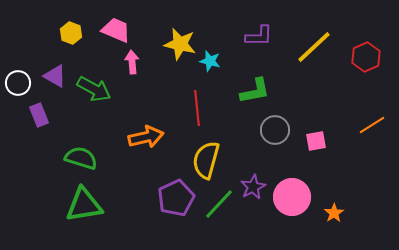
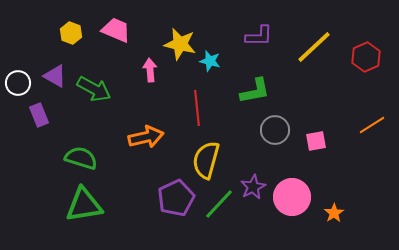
pink arrow: moved 18 px right, 8 px down
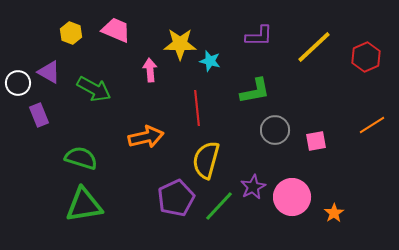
yellow star: rotated 12 degrees counterclockwise
purple triangle: moved 6 px left, 4 px up
green line: moved 2 px down
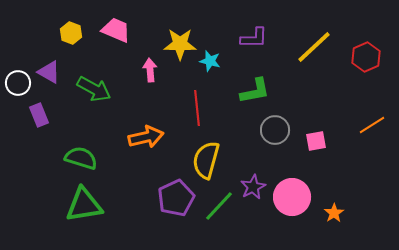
purple L-shape: moved 5 px left, 2 px down
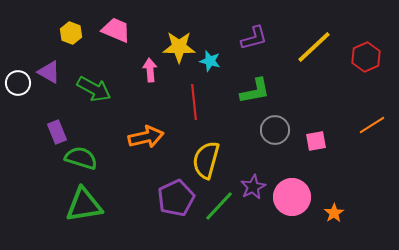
purple L-shape: rotated 16 degrees counterclockwise
yellow star: moved 1 px left, 3 px down
red line: moved 3 px left, 6 px up
purple rectangle: moved 18 px right, 17 px down
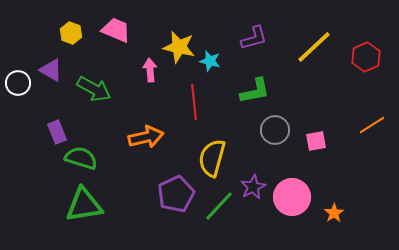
yellow star: rotated 12 degrees clockwise
purple triangle: moved 2 px right, 2 px up
yellow semicircle: moved 6 px right, 2 px up
purple pentagon: moved 4 px up
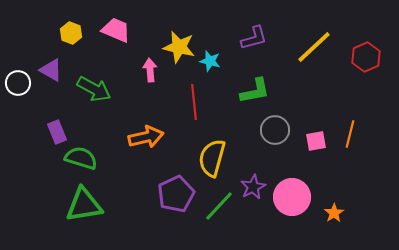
orange line: moved 22 px left, 9 px down; rotated 44 degrees counterclockwise
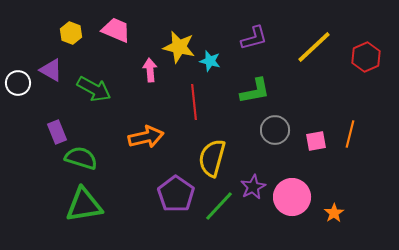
purple pentagon: rotated 12 degrees counterclockwise
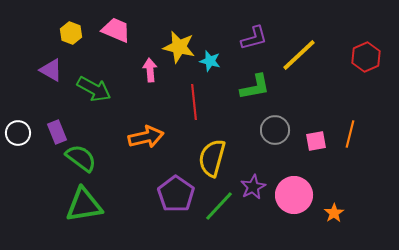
yellow line: moved 15 px left, 8 px down
white circle: moved 50 px down
green L-shape: moved 4 px up
green semicircle: rotated 20 degrees clockwise
pink circle: moved 2 px right, 2 px up
